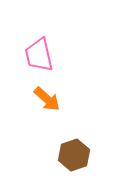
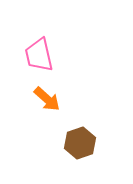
brown hexagon: moved 6 px right, 12 px up
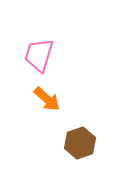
pink trapezoid: rotated 30 degrees clockwise
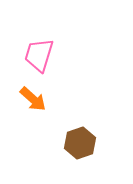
orange arrow: moved 14 px left
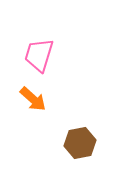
brown hexagon: rotated 8 degrees clockwise
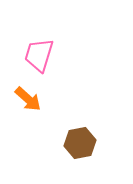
orange arrow: moved 5 px left
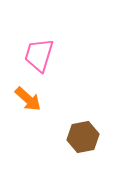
brown hexagon: moved 3 px right, 6 px up
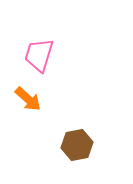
brown hexagon: moved 6 px left, 8 px down
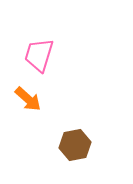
brown hexagon: moved 2 px left
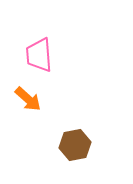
pink trapezoid: rotated 21 degrees counterclockwise
